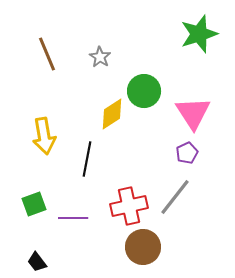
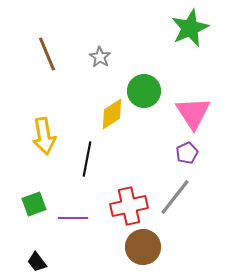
green star: moved 9 px left, 6 px up; rotated 6 degrees counterclockwise
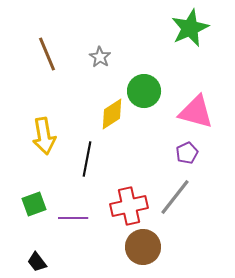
pink triangle: moved 3 px right, 1 px up; rotated 42 degrees counterclockwise
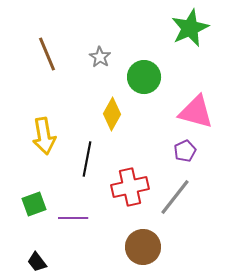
green circle: moved 14 px up
yellow diamond: rotated 28 degrees counterclockwise
purple pentagon: moved 2 px left, 2 px up
red cross: moved 1 px right, 19 px up
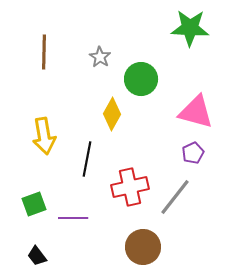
green star: rotated 27 degrees clockwise
brown line: moved 3 px left, 2 px up; rotated 24 degrees clockwise
green circle: moved 3 px left, 2 px down
purple pentagon: moved 8 px right, 2 px down
black trapezoid: moved 6 px up
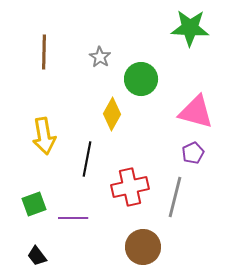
gray line: rotated 24 degrees counterclockwise
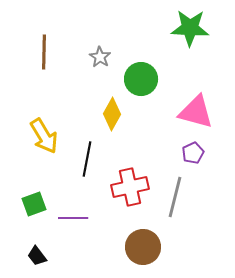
yellow arrow: rotated 21 degrees counterclockwise
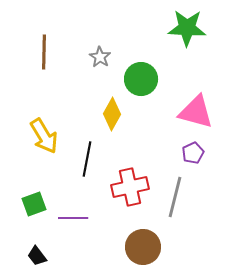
green star: moved 3 px left
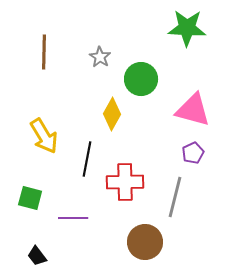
pink triangle: moved 3 px left, 2 px up
red cross: moved 5 px left, 5 px up; rotated 12 degrees clockwise
green square: moved 4 px left, 6 px up; rotated 35 degrees clockwise
brown circle: moved 2 px right, 5 px up
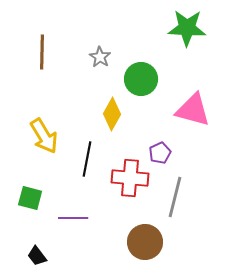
brown line: moved 2 px left
purple pentagon: moved 33 px left
red cross: moved 5 px right, 4 px up; rotated 6 degrees clockwise
